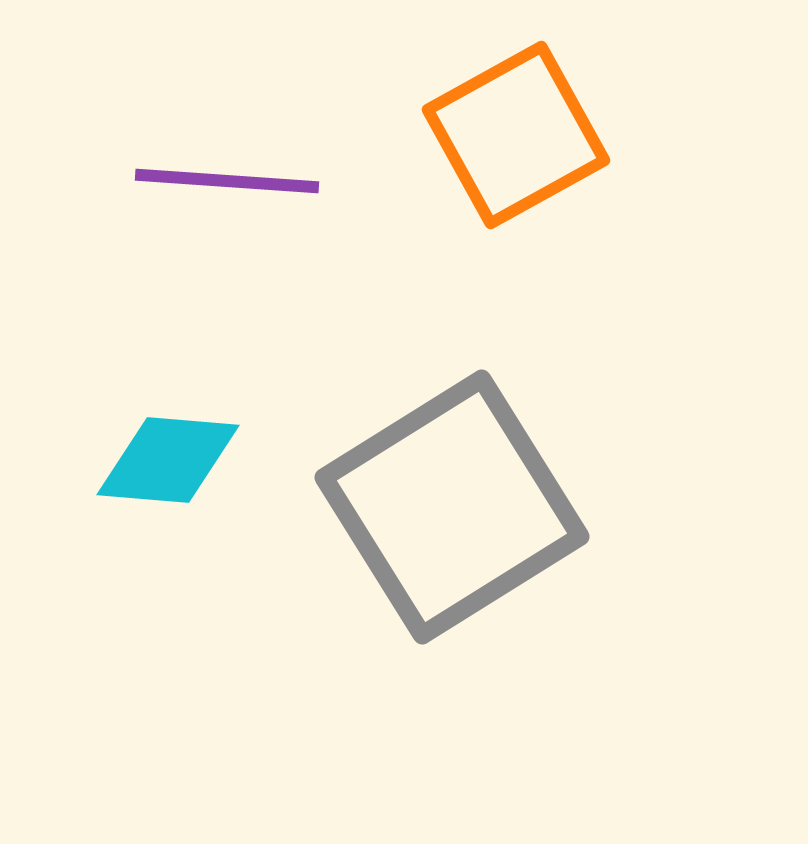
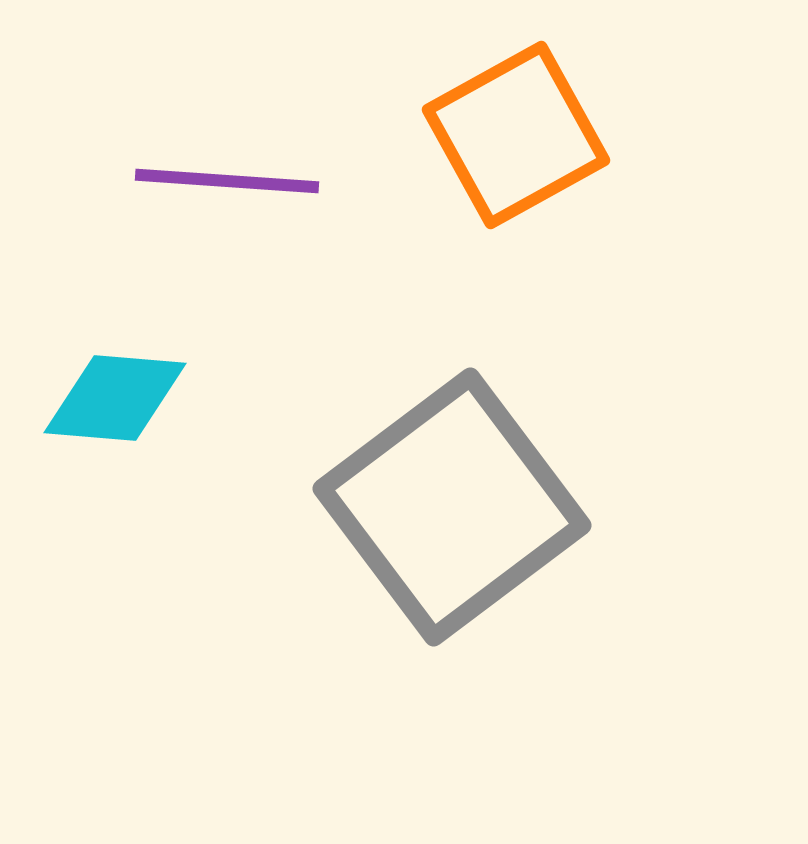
cyan diamond: moved 53 px left, 62 px up
gray square: rotated 5 degrees counterclockwise
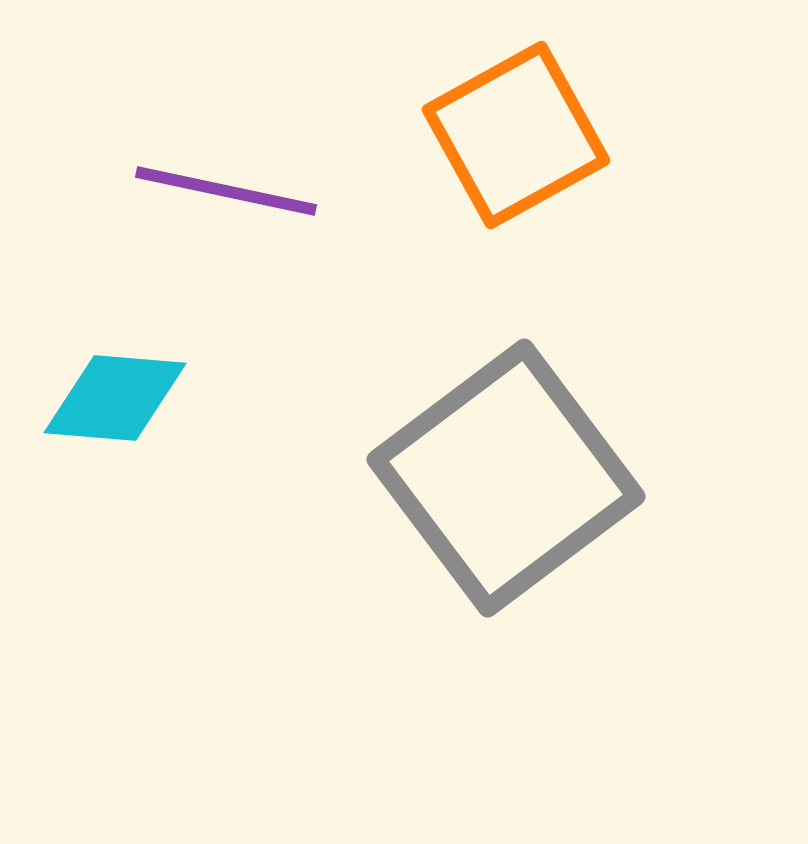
purple line: moved 1 px left, 10 px down; rotated 8 degrees clockwise
gray square: moved 54 px right, 29 px up
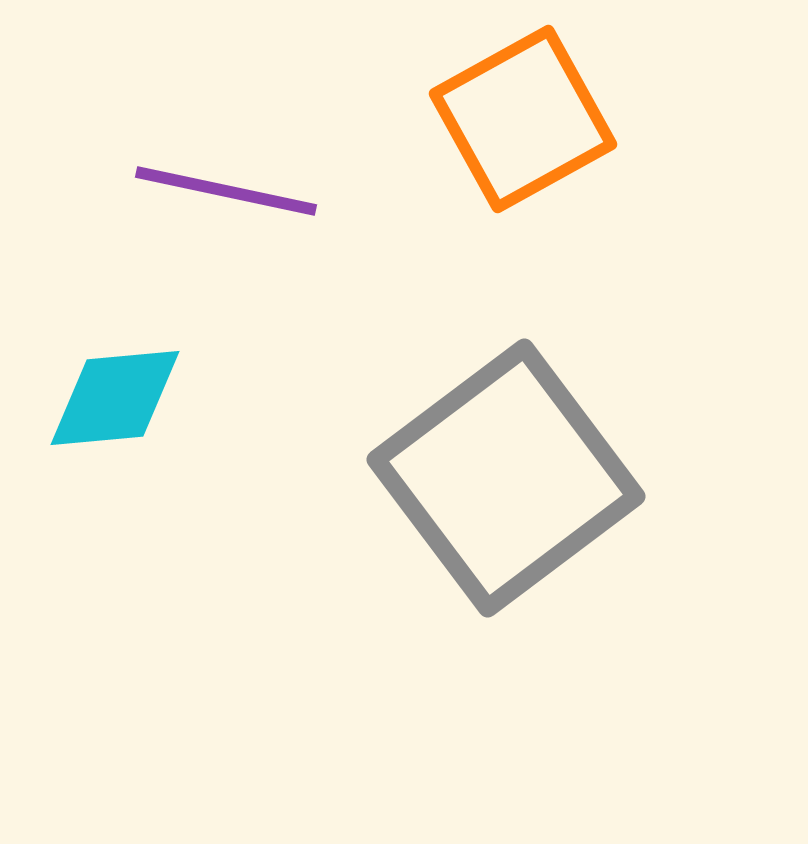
orange square: moved 7 px right, 16 px up
cyan diamond: rotated 10 degrees counterclockwise
